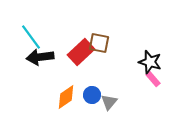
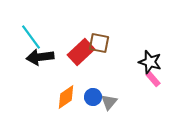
blue circle: moved 1 px right, 2 px down
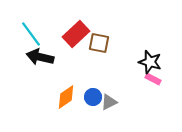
cyan line: moved 3 px up
red rectangle: moved 5 px left, 18 px up
black arrow: rotated 20 degrees clockwise
pink rectangle: rotated 21 degrees counterclockwise
gray triangle: rotated 24 degrees clockwise
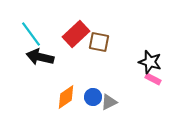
brown square: moved 1 px up
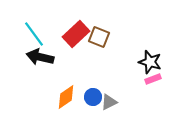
cyan line: moved 3 px right
brown square: moved 5 px up; rotated 10 degrees clockwise
pink rectangle: rotated 49 degrees counterclockwise
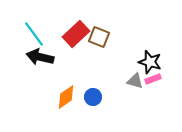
gray triangle: moved 26 px right, 21 px up; rotated 42 degrees clockwise
